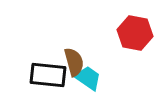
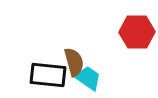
red hexagon: moved 2 px right, 1 px up; rotated 12 degrees counterclockwise
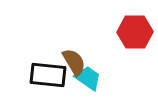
red hexagon: moved 2 px left
brown semicircle: rotated 16 degrees counterclockwise
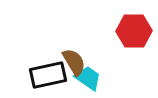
red hexagon: moved 1 px left, 1 px up
black rectangle: rotated 18 degrees counterclockwise
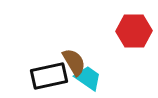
black rectangle: moved 1 px right, 1 px down
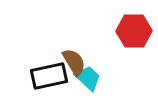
cyan trapezoid: rotated 8 degrees clockwise
